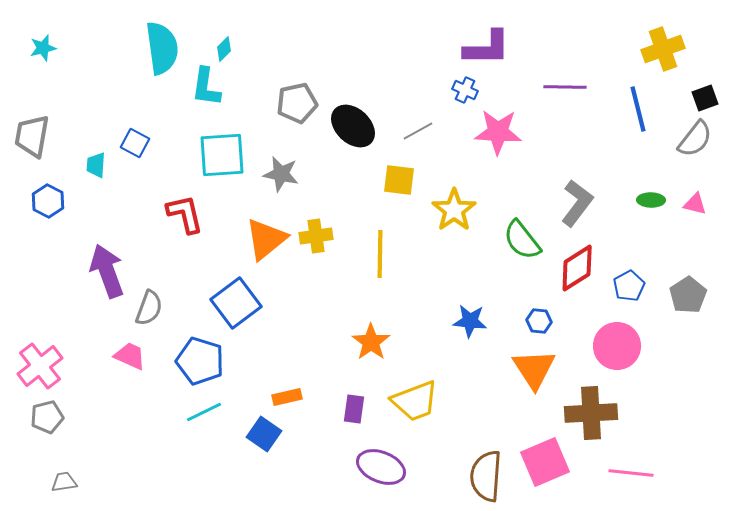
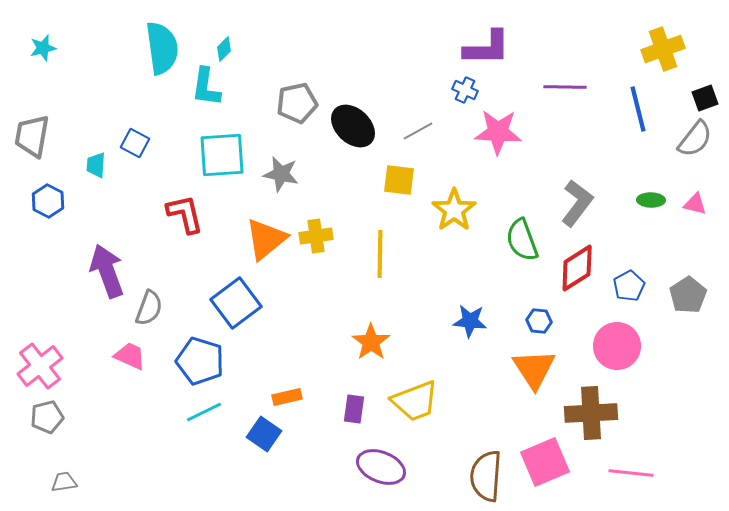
green semicircle at (522, 240): rotated 18 degrees clockwise
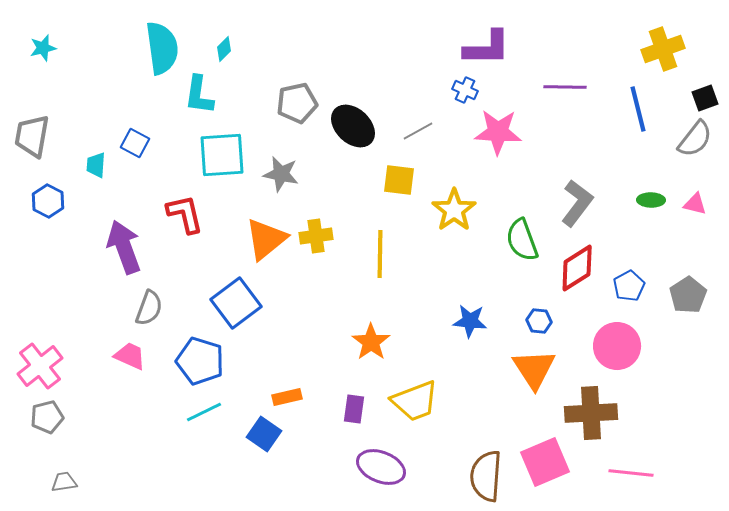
cyan L-shape at (206, 87): moved 7 px left, 8 px down
purple arrow at (107, 271): moved 17 px right, 24 px up
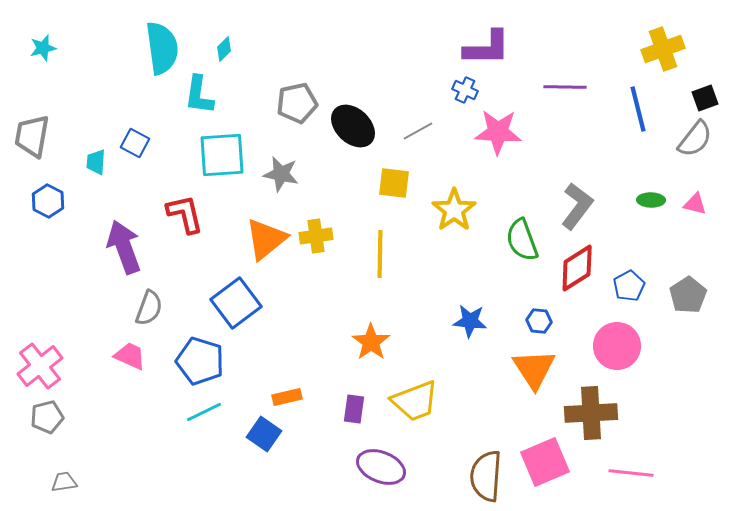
cyan trapezoid at (96, 165): moved 3 px up
yellow square at (399, 180): moved 5 px left, 3 px down
gray L-shape at (577, 203): moved 3 px down
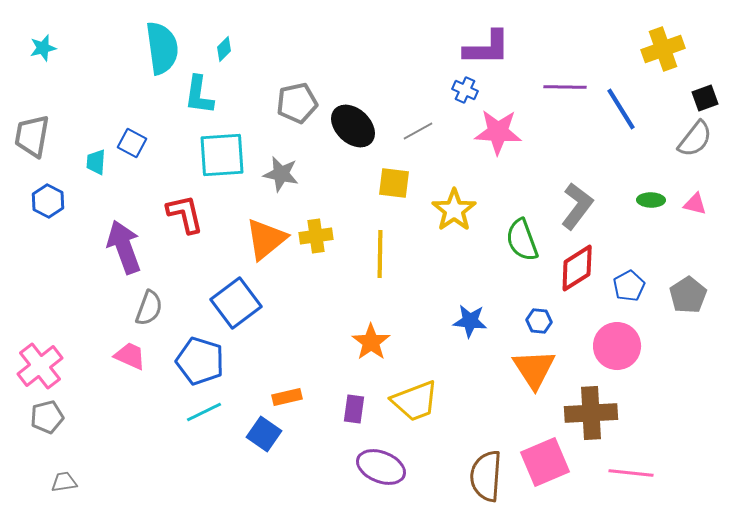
blue line at (638, 109): moved 17 px left; rotated 18 degrees counterclockwise
blue square at (135, 143): moved 3 px left
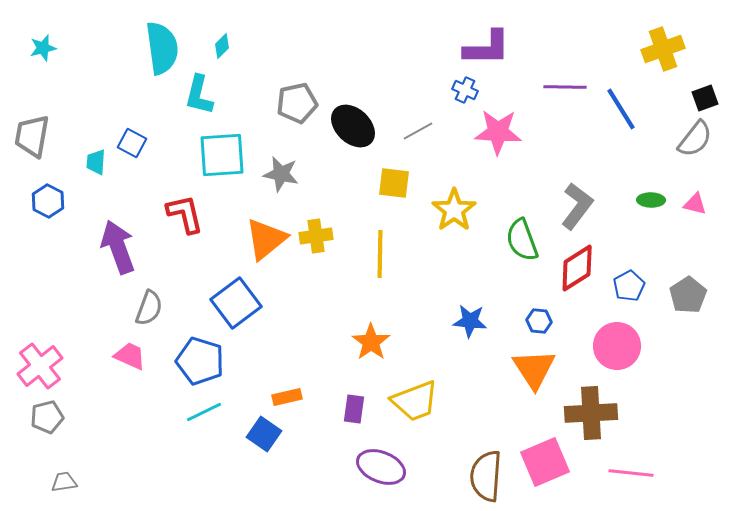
cyan diamond at (224, 49): moved 2 px left, 3 px up
cyan L-shape at (199, 95): rotated 6 degrees clockwise
purple arrow at (124, 247): moved 6 px left
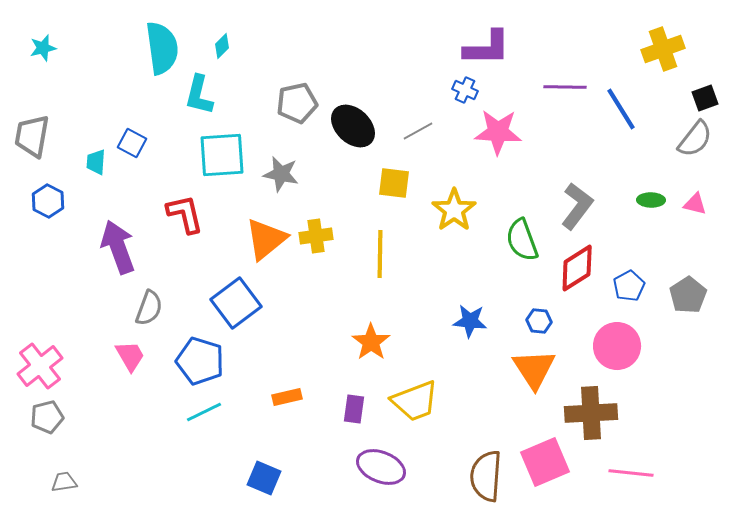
pink trapezoid at (130, 356): rotated 36 degrees clockwise
blue square at (264, 434): moved 44 px down; rotated 12 degrees counterclockwise
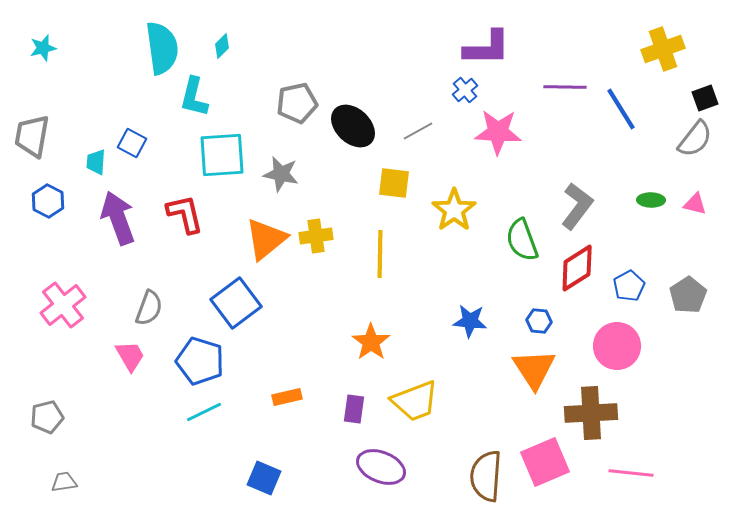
blue cross at (465, 90): rotated 25 degrees clockwise
cyan L-shape at (199, 95): moved 5 px left, 2 px down
purple arrow at (118, 247): moved 29 px up
pink cross at (40, 366): moved 23 px right, 61 px up
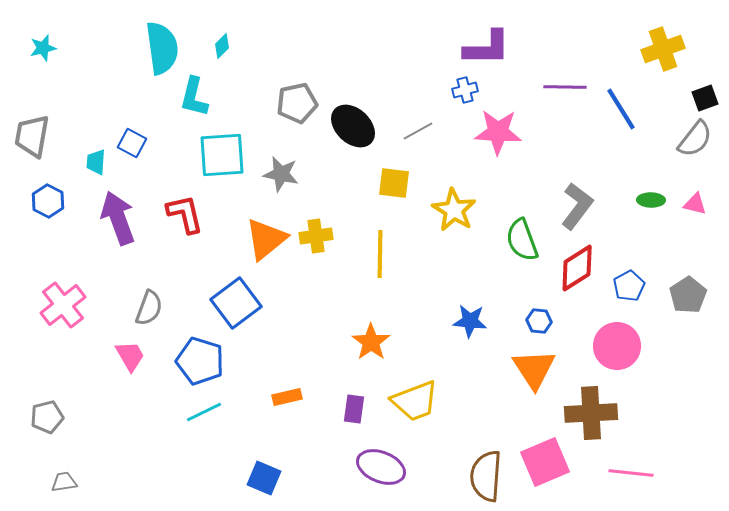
blue cross at (465, 90): rotated 25 degrees clockwise
yellow star at (454, 210): rotated 6 degrees counterclockwise
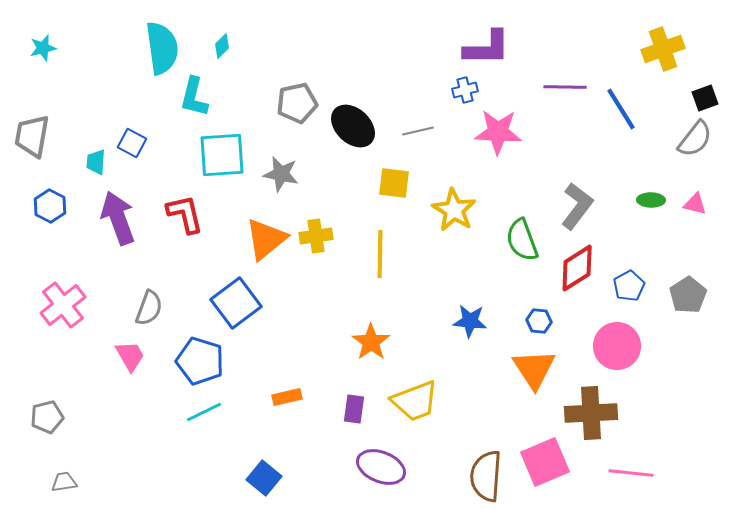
gray line at (418, 131): rotated 16 degrees clockwise
blue hexagon at (48, 201): moved 2 px right, 5 px down
blue square at (264, 478): rotated 16 degrees clockwise
